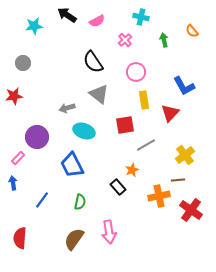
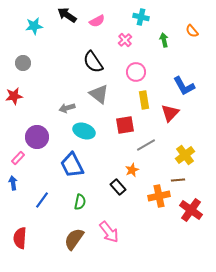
pink arrow: rotated 30 degrees counterclockwise
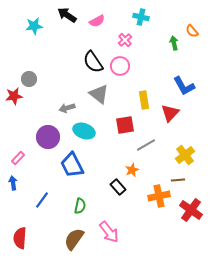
green arrow: moved 10 px right, 3 px down
gray circle: moved 6 px right, 16 px down
pink circle: moved 16 px left, 6 px up
purple circle: moved 11 px right
green semicircle: moved 4 px down
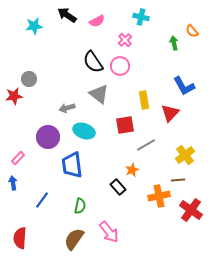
blue trapezoid: rotated 20 degrees clockwise
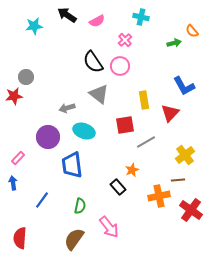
green arrow: rotated 88 degrees clockwise
gray circle: moved 3 px left, 2 px up
gray line: moved 3 px up
pink arrow: moved 5 px up
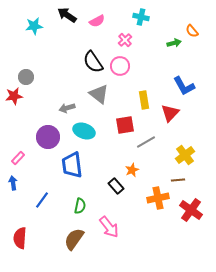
black rectangle: moved 2 px left, 1 px up
orange cross: moved 1 px left, 2 px down
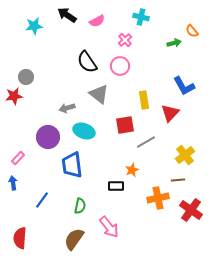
black semicircle: moved 6 px left
black rectangle: rotated 49 degrees counterclockwise
